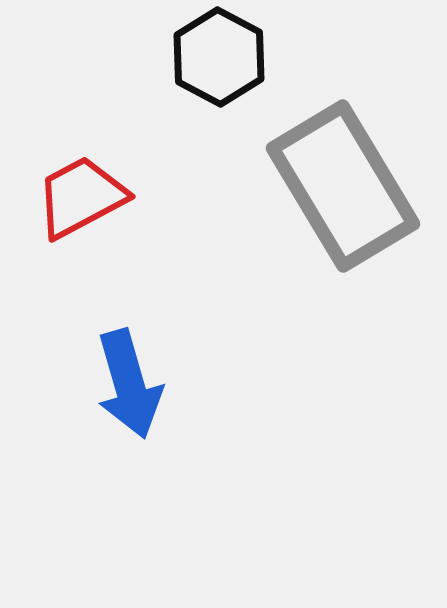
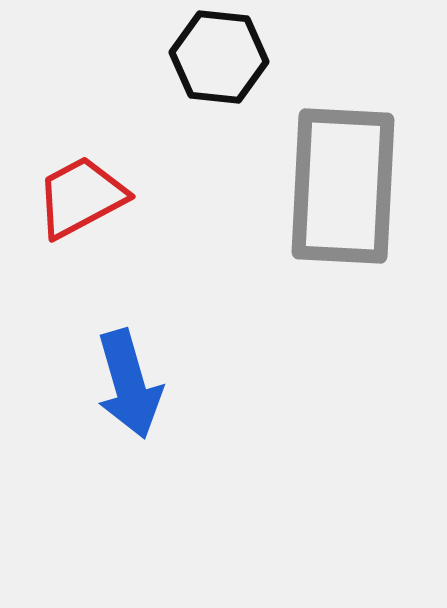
black hexagon: rotated 22 degrees counterclockwise
gray rectangle: rotated 34 degrees clockwise
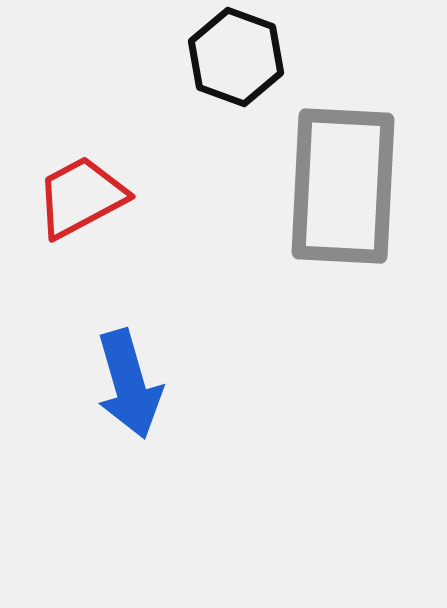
black hexagon: moved 17 px right; rotated 14 degrees clockwise
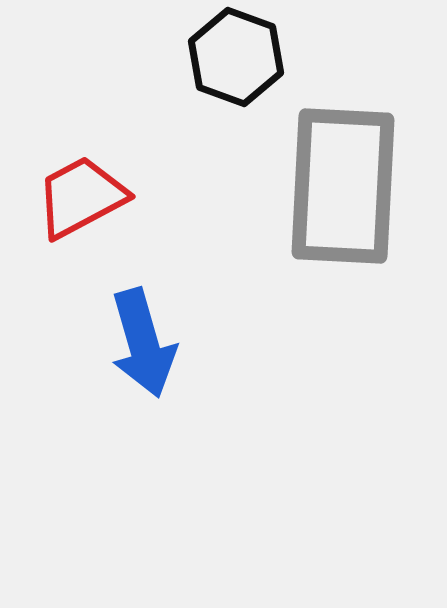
blue arrow: moved 14 px right, 41 px up
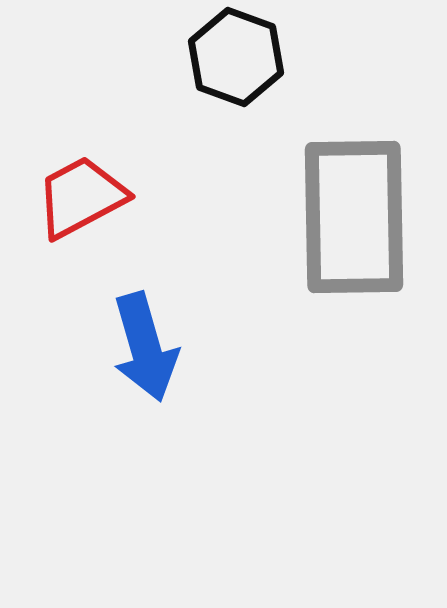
gray rectangle: moved 11 px right, 31 px down; rotated 4 degrees counterclockwise
blue arrow: moved 2 px right, 4 px down
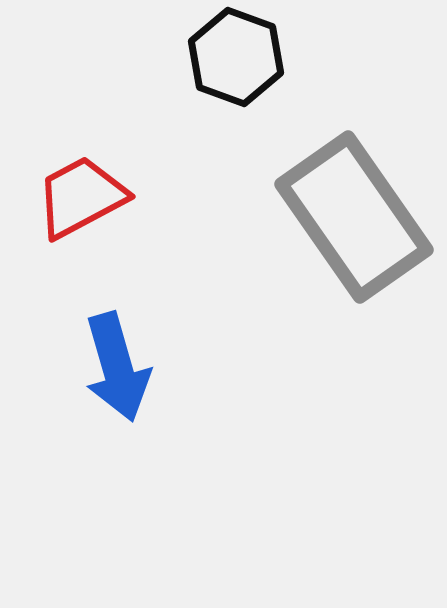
gray rectangle: rotated 34 degrees counterclockwise
blue arrow: moved 28 px left, 20 px down
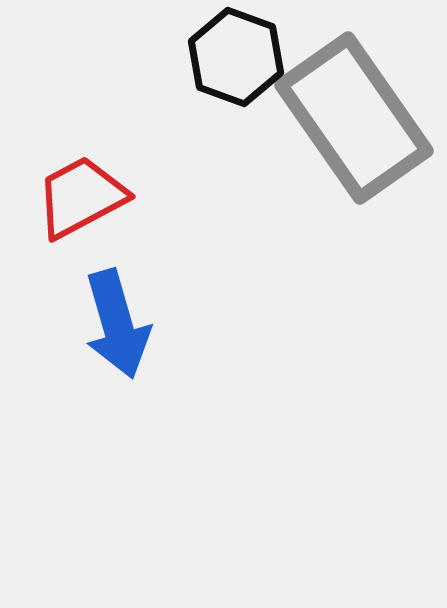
gray rectangle: moved 99 px up
blue arrow: moved 43 px up
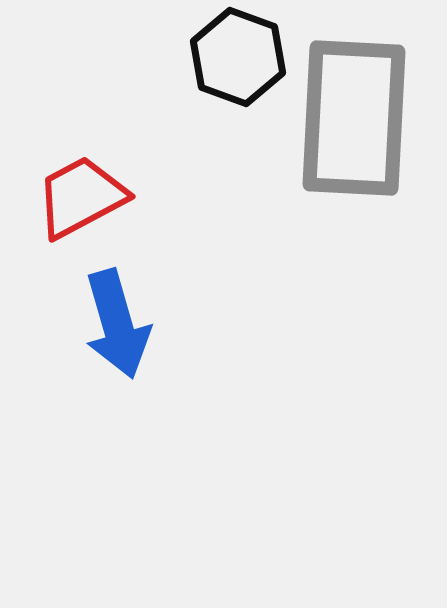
black hexagon: moved 2 px right
gray rectangle: rotated 38 degrees clockwise
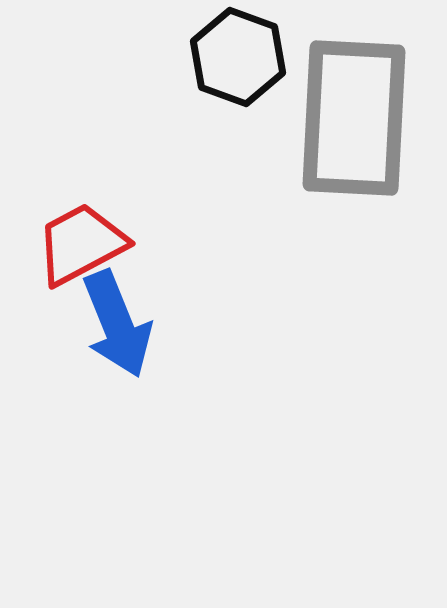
red trapezoid: moved 47 px down
blue arrow: rotated 6 degrees counterclockwise
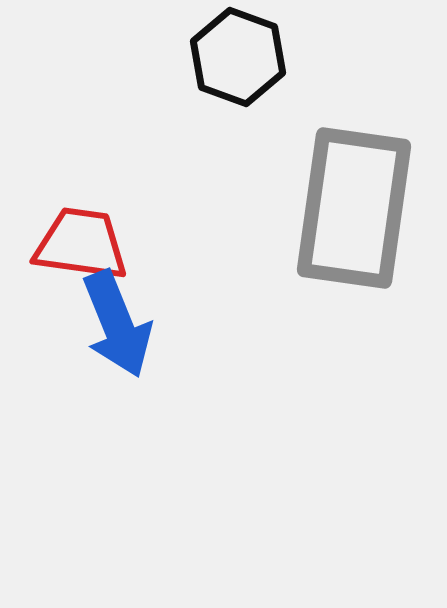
gray rectangle: moved 90 px down; rotated 5 degrees clockwise
red trapezoid: rotated 36 degrees clockwise
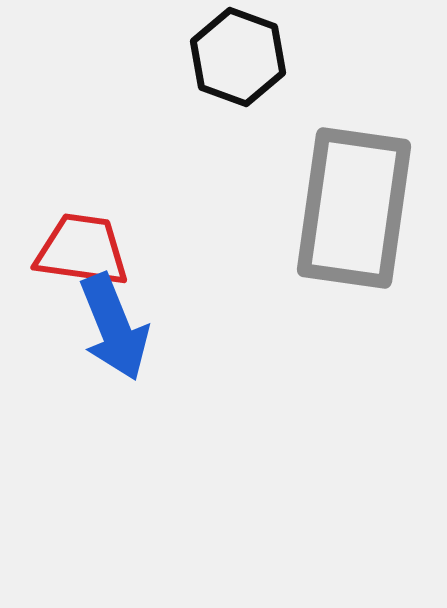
red trapezoid: moved 1 px right, 6 px down
blue arrow: moved 3 px left, 3 px down
